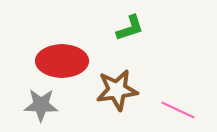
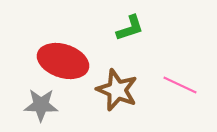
red ellipse: moved 1 px right; rotated 18 degrees clockwise
brown star: rotated 30 degrees clockwise
pink line: moved 2 px right, 25 px up
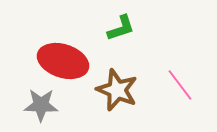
green L-shape: moved 9 px left
pink line: rotated 28 degrees clockwise
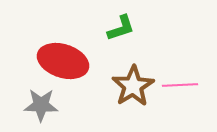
pink line: rotated 56 degrees counterclockwise
brown star: moved 16 px right, 4 px up; rotated 18 degrees clockwise
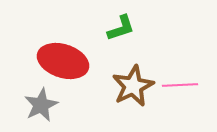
brown star: rotated 6 degrees clockwise
gray star: rotated 28 degrees counterclockwise
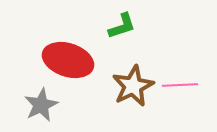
green L-shape: moved 1 px right, 2 px up
red ellipse: moved 5 px right, 1 px up
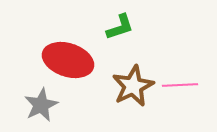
green L-shape: moved 2 px left, 1 px down
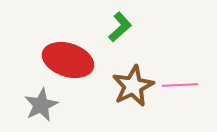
green L-shape: rotated 24 degrees counterclockwise
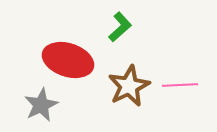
brown star: moved 4 px left
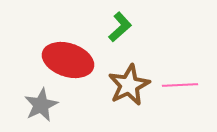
brown star: moved 1 px up
